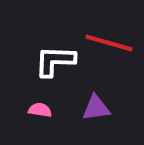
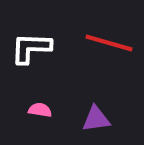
white L-shape: moved 24 px left, 13 px up
purple triangle: moved 11 px down
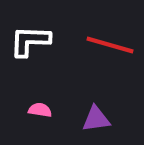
red line: moved 1 px right, 2 px down
white L-shape: moved 1 px left, 7 px up
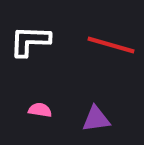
red line: moved 1 px right
